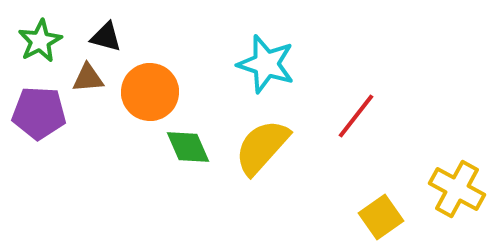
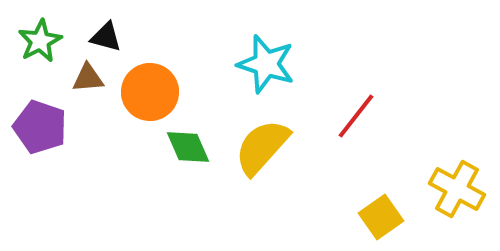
purple pentagon: moved 1 px right, 14 px down; rotated 16 degrees clockwise
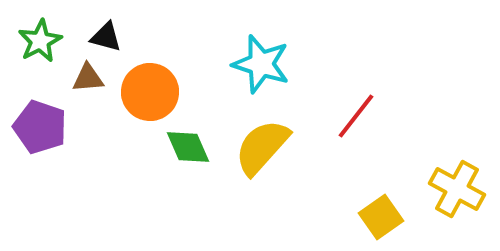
cyan star: moved 5 px left
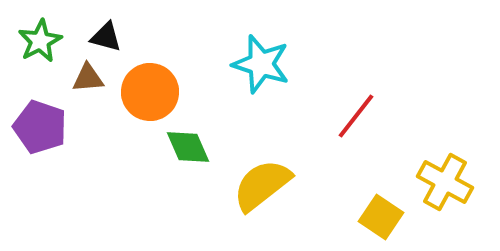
yellow semicircle: moved 38 px down; rotated 10 degrees clockwise
yellow cross: moved 12 px left, 7 px up
yellow square: rotated 21 degrees counterclockwise
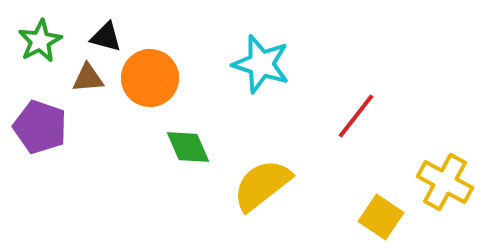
orange circle: moved 14 px up
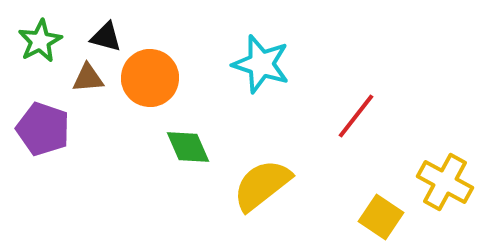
purple pentagon: moved 3 px right, 2 px down
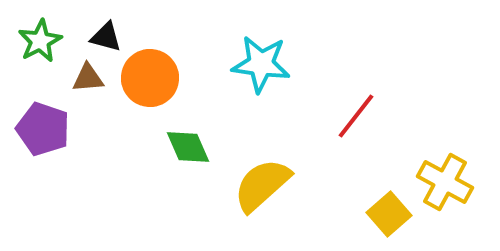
cyan star: rotated 10 degrees counterclockwise
yellow semicircle: rotated 4 degrees counterclockwise
yellow square: moved 8 px right, 3 px up; rotated 15 degrees clockwise
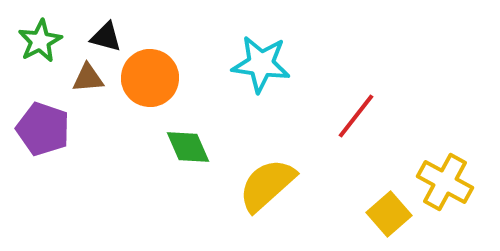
yellow semicircle: moved 5 px right
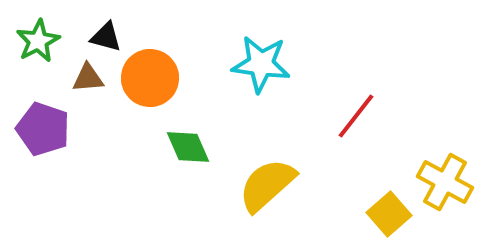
green star: moved 2 px left
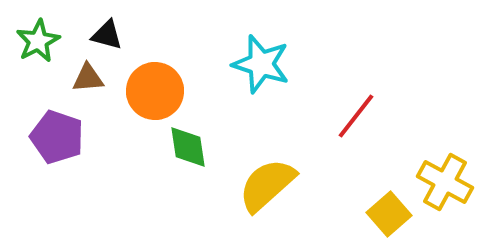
black triangle: moved 1 px right, 2 px up
cyan star: rotated 10 degrees clockwise
orange circle: moved 5 px right, 13 px down
purple pentagon: moved 14 px right, 8 px down
green diamond: rotated 15 degrees clockwise
